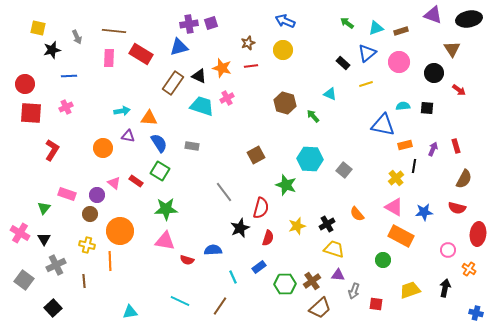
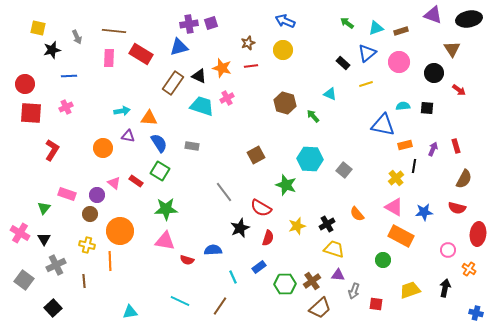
red semicircle at (261, 208): rotated 105 degrees clockwise
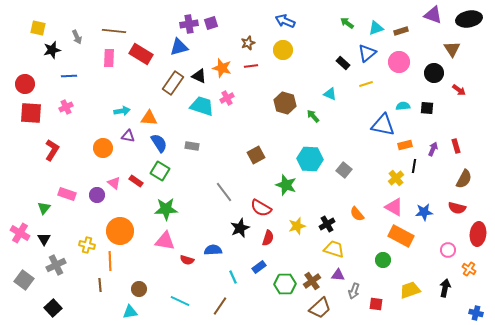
brown circle at (90, 214): moved 49 px right, 75 px down
brown line at (84, 281): moved 16 px right, 4 px down
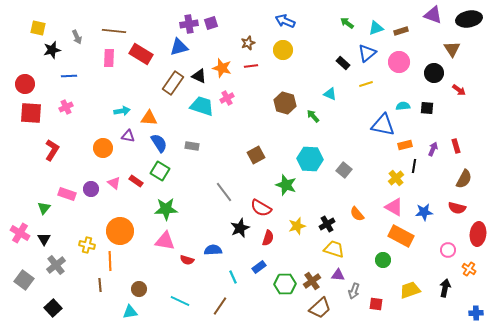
purple circle at (97, 195): moved 6 px left, 6 px up
gray cross at (56, 265): rotated 12 degrees counterclockwise
blue cross at (476, 313): rotated 16 degrees counterclockwise
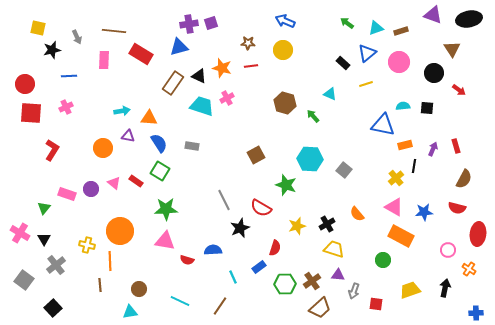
brown star at (248, 43): rotated 24 degrees clockwise
pink rectangle at (109, 58): moved 5 px left, 2 px down
gray line at (224, 192): moved 8 px down; rotated 10 degrees clockwise
red semicircle at (268, 238): moved 7 px right, 10 px down
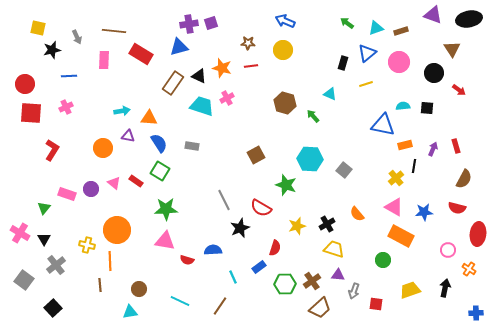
black rectangle at (343, 63): rotated 64 degrees clockwise
orange circle at (120, 231): moved 3 px left, 1 px up
